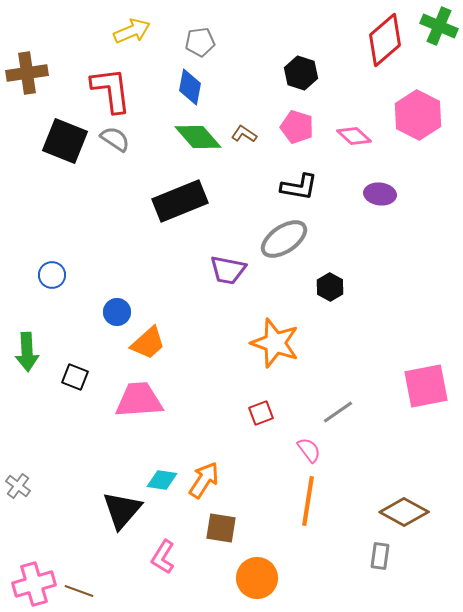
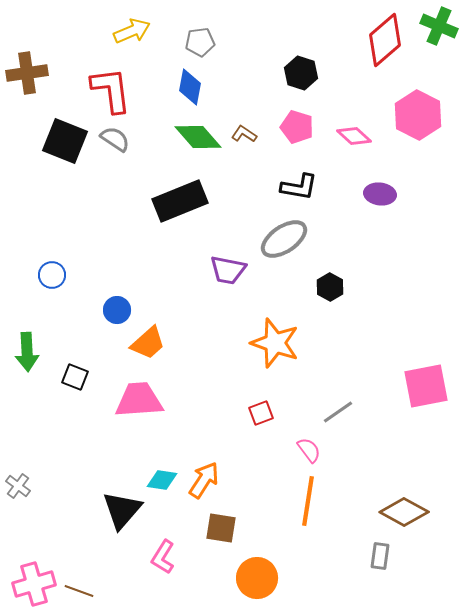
blue circle at (117, 312): moved 2 px up
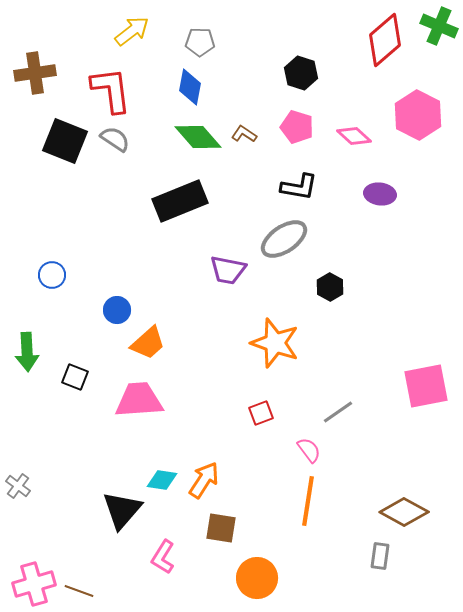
yellow arrow at (132, 31): rotated 15 degrees counterclockwise
gray pentagon at (200, 42): rotated 8 degrees clockwise
brown cross at (27, 73): moved 8 px right
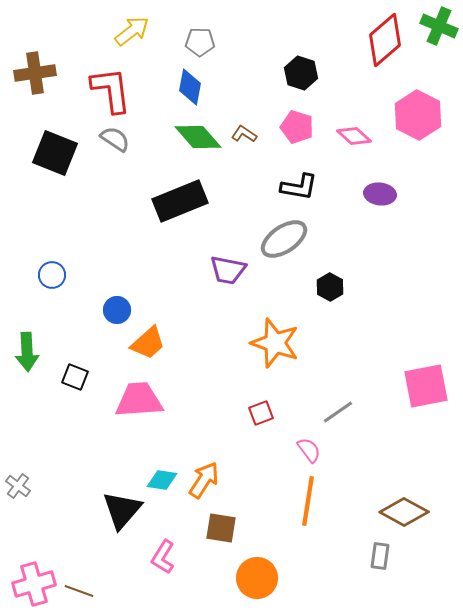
black square at (65, 141): moved 10 px left, 12 px down
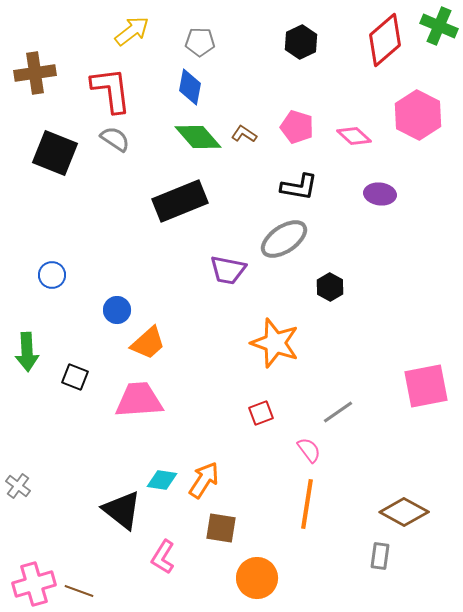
black hexagon at (301, 73): moved 31 px up; rotated 16 degrees clockwise
orange line at (308, 501): moved 1 px left, 3 px down
black triangle at (122, 510): rotated 33 degrees counterclockwise
